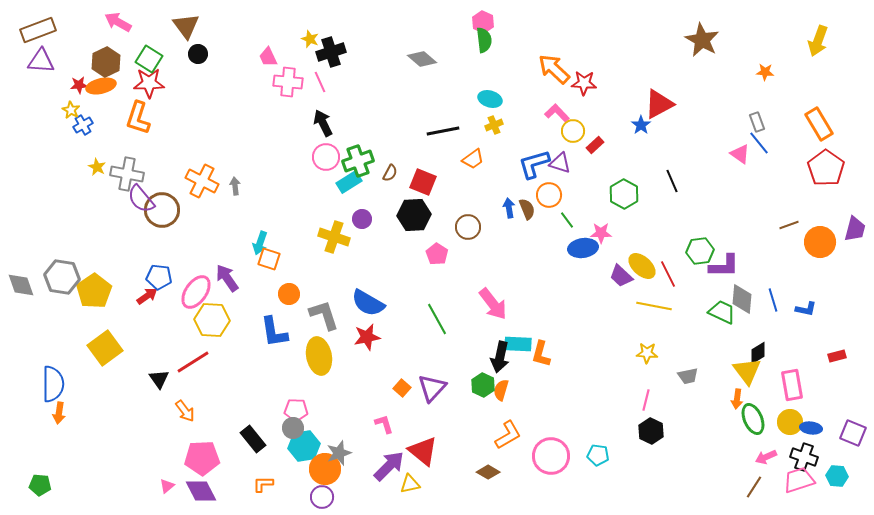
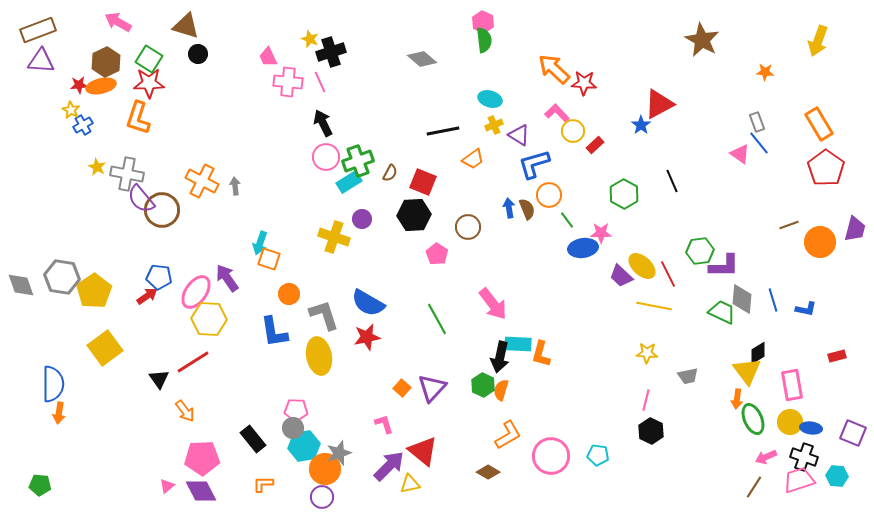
brown triangle at (186, 26): rotated 36 degrees counterclockwise
purple triangle at (560, 163): moved 41 px left, 28 px up; rotated 15 degrees clockwise
yellow hexagon at (212, 320): moved 3 px left, 1 px up
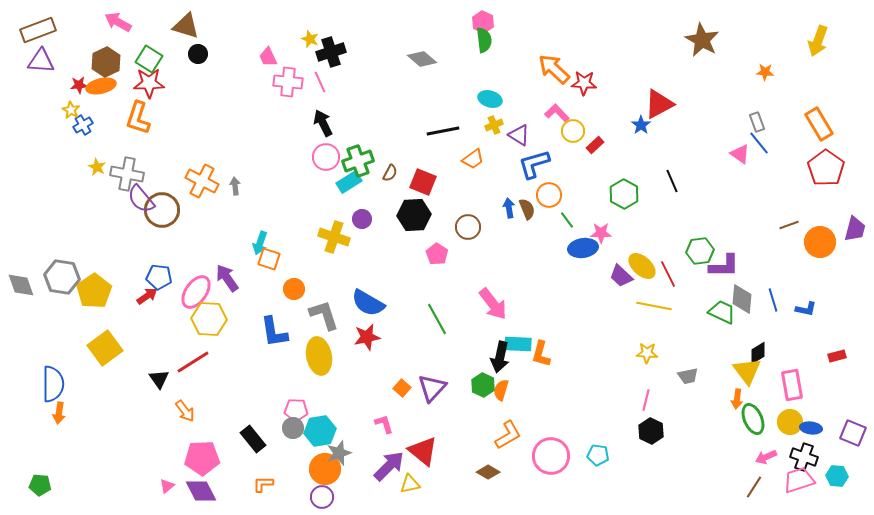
orange circle at (289, 294): moved 5 px right, 5 px up
cyan hexagon at (304, 446): moved 16 px right, 15 px up
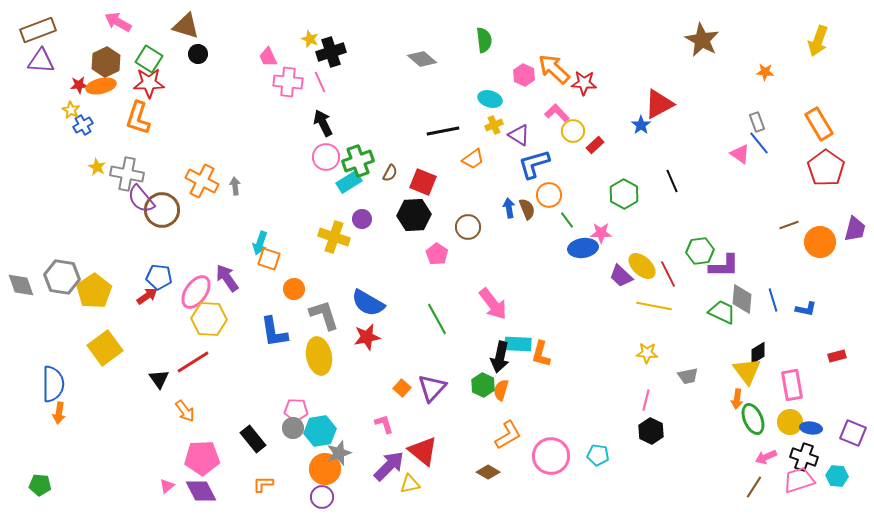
pink hexagon at (483, 22): moved 41 px right, 53 px down
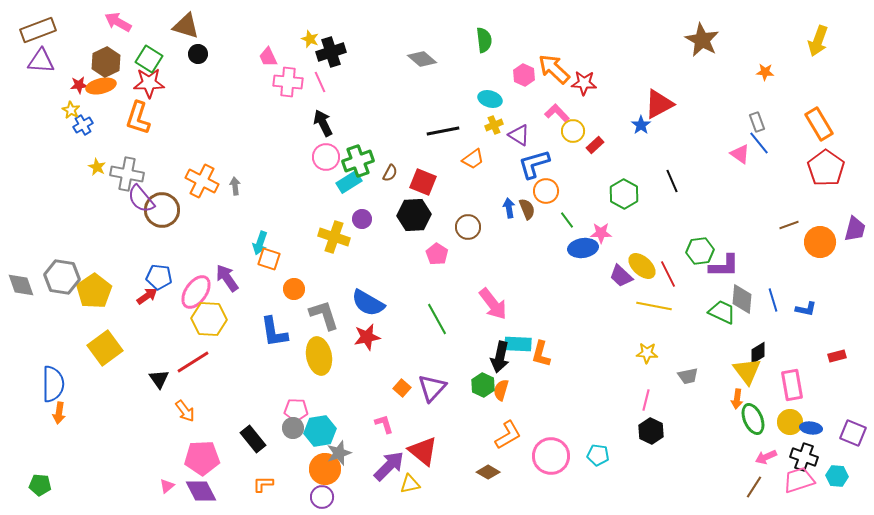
orange circle at (549, 195): moved 3 px left, 4 px up
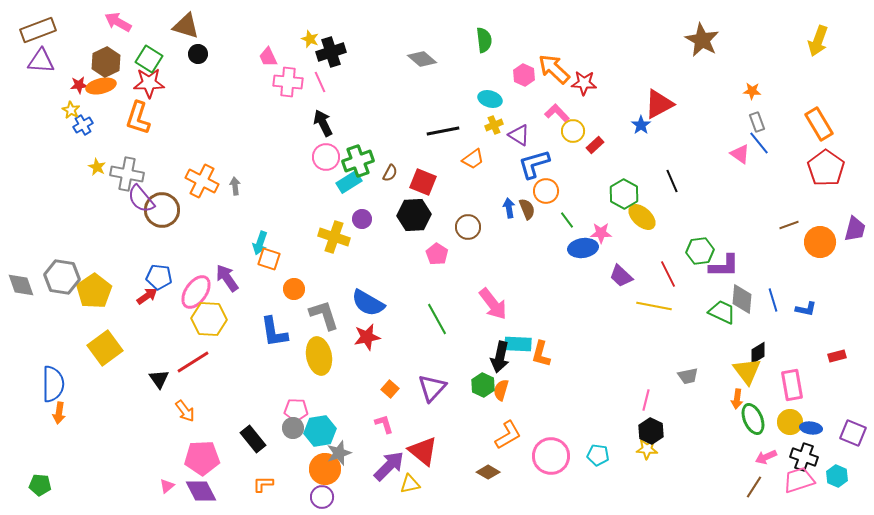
orange star at (765, 72): moved 13 px left, 19 px down
yellow ellipse at (642, 266): moved 49 px up
yellow star at (647, 353): moved 96 px down
orange square at (402, 388): moved 12 px left, 1 px down
cyan hexagon at (837, 476): rotated 20 degrees clockwise
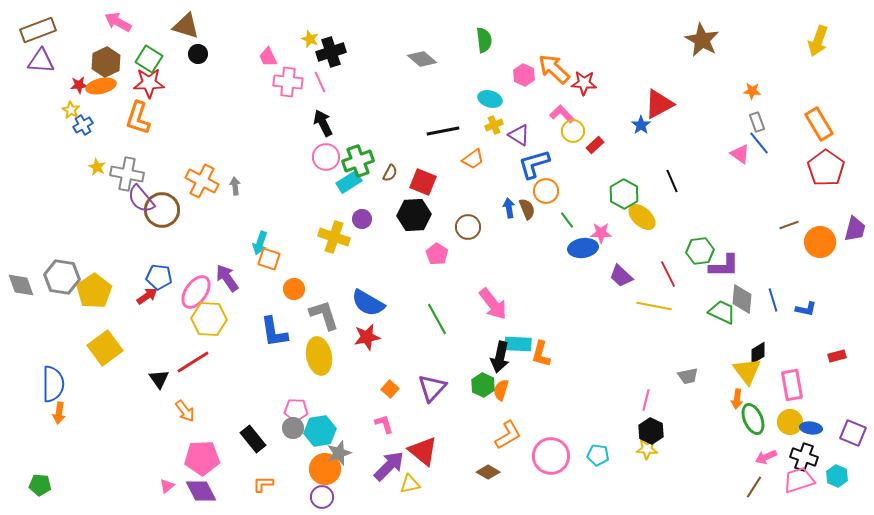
pink L-shape at (557, 113): moved 5 px right, 1 px down
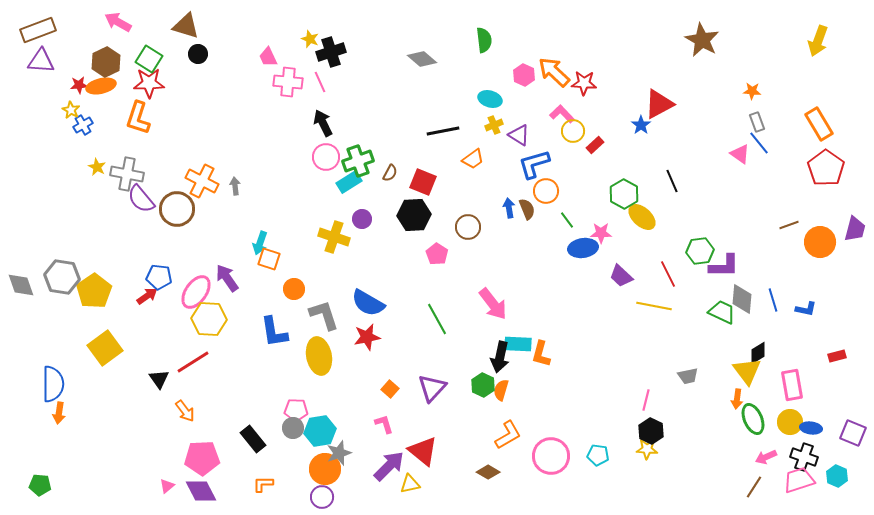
orange arrow at (554, 69): moved 3 px down
brown circle at (162, 210): moved 15 px right, 1 px up
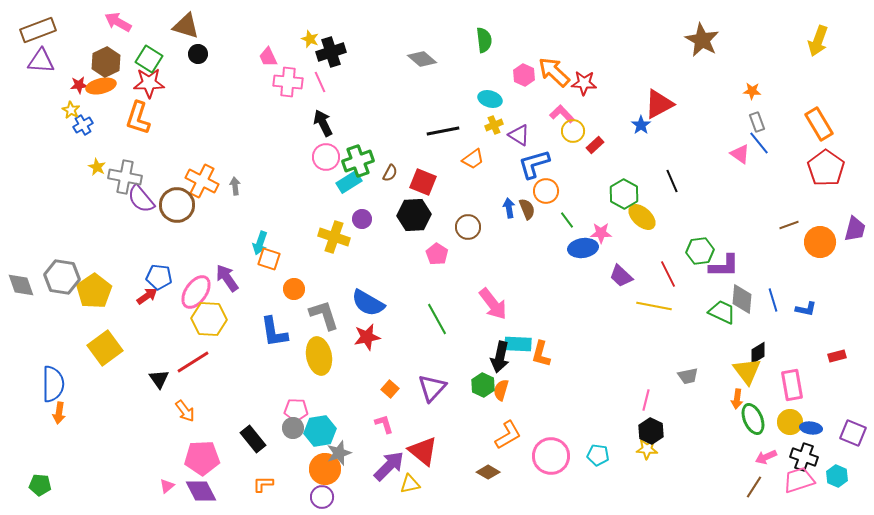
gray cross at (127, 174): moved 2 px left, 3 px down
brown circle at (177, 209): moved 4 px up
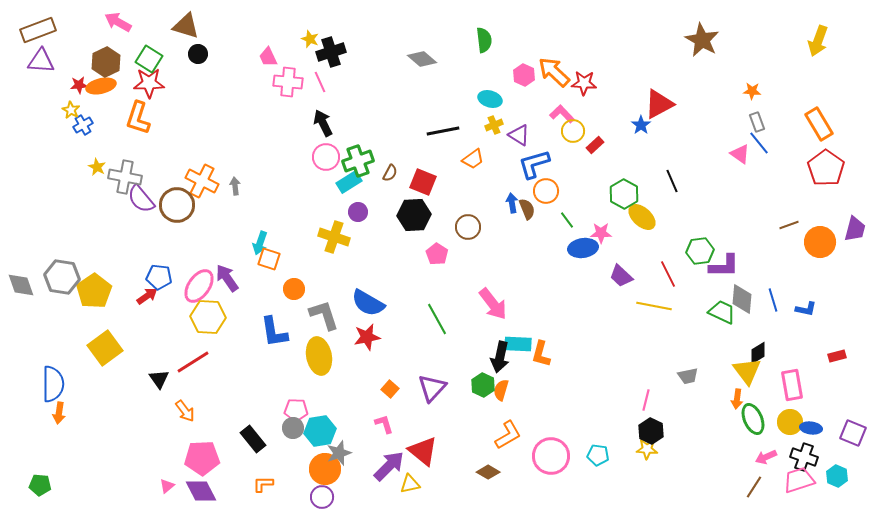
blue arrow at (509, 208): moved 3 px right, 5 px up
purple circle at (362, 219): moved 4 px left, 7 px up
pink ellipse at (196, 292): moved 3 px right, 6 px up
yellow hexagon at (209, 319): moved 1 px left, 2 px up
